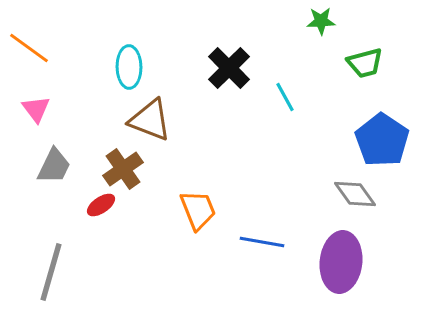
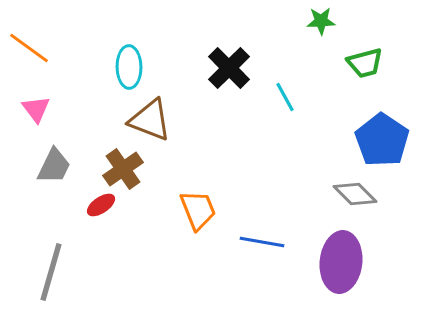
gray diamond: rotated 9 degrees counterclockwise
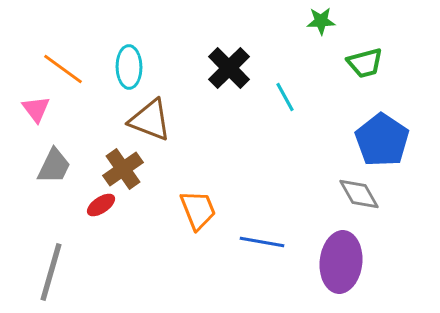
orange line: moved 34 px right, 21 px down
gray diamond: moved 4 px right; rotated 15 degrees clockwise
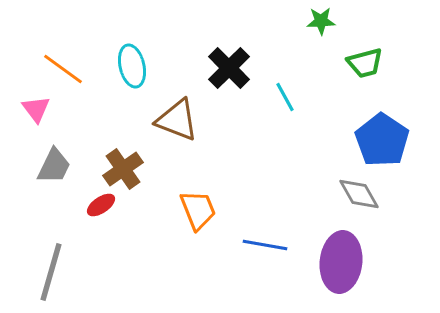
cyan ellipse: moved 3 px right, 1 px up; rotated 12 degrees counterclockwise
brown triangle: moved 27 px right
blue line: moved 3 px right, 3 px down
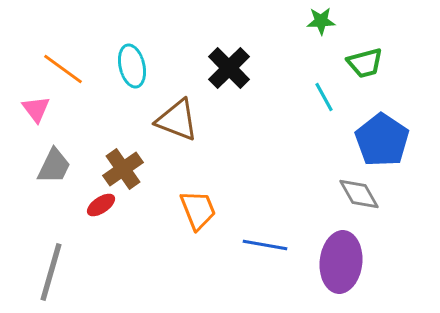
cyan line: moved 39 px right
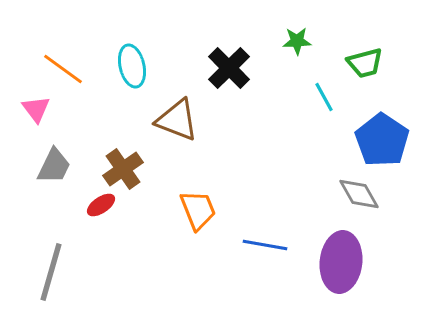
green star: moved 24 px left, 20 px down
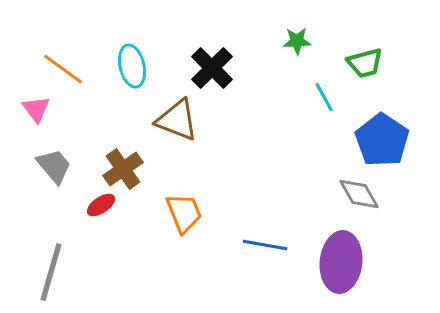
black cross: moved 17 px left
gray trapezoid: rotated 66 degrees counterclockwise
orange trapezoid: moved 14 px left, 3 px down
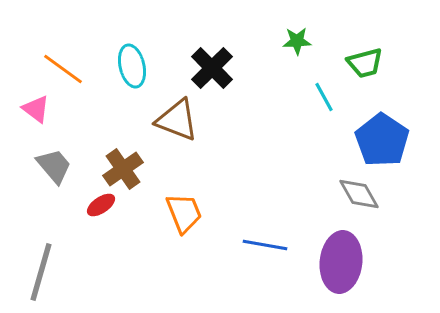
pink triangle: rotated 16 degrees counterclockwise
gray line: moved 10 px left
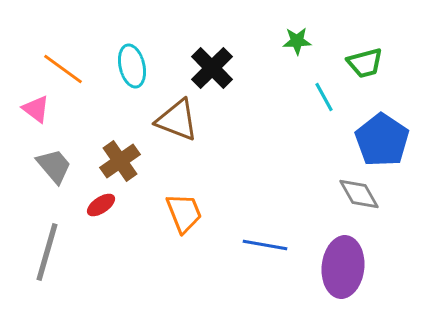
brown cross: moved 3 px left, 8 px up
purple ellipse: moved 2 px right, 5 px down
gray line: moved 6 px right, 20 px up
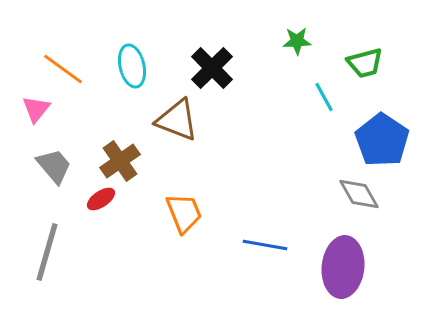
pink triangle: rotated 32 degrees clockwise
red ellipse: moved 6 px up
